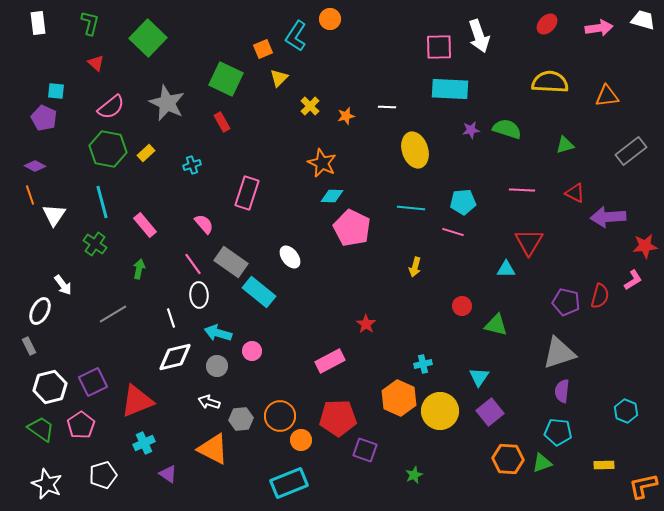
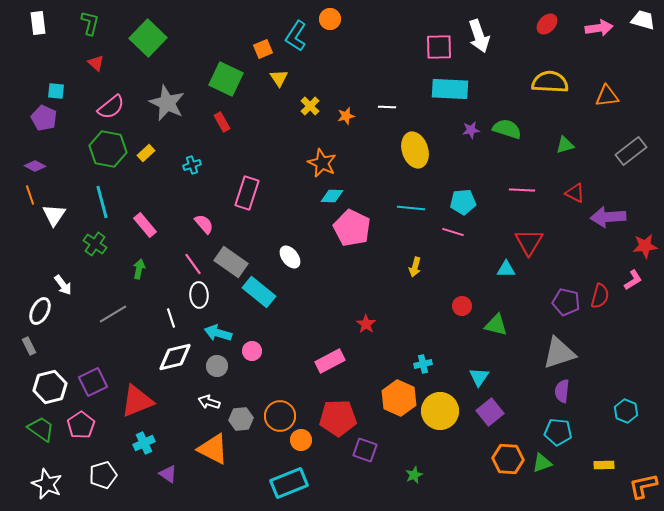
yellow triangle at (279, 78): rotated 18 degrees counterclockwise
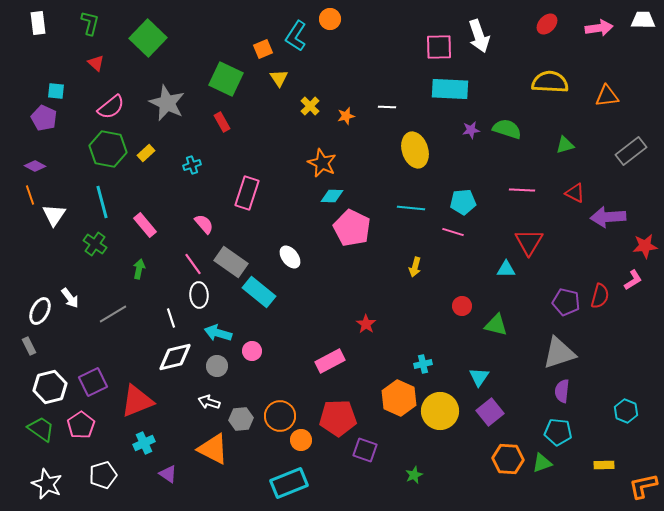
white trapezoid at (643, 20): rotated 15 degrees counterclockwise
white arrow at (63, 285): moved 7 px right, 13 px down
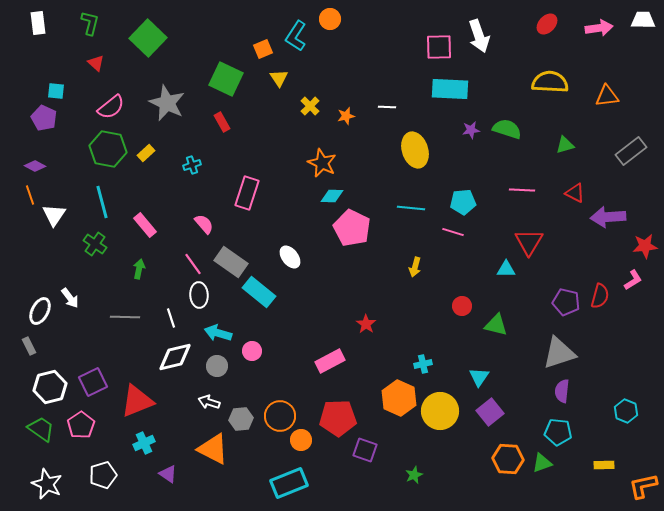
gray line at (113, 314): moved 12 px right, 3 px down; rotated 32 degrees clockwise
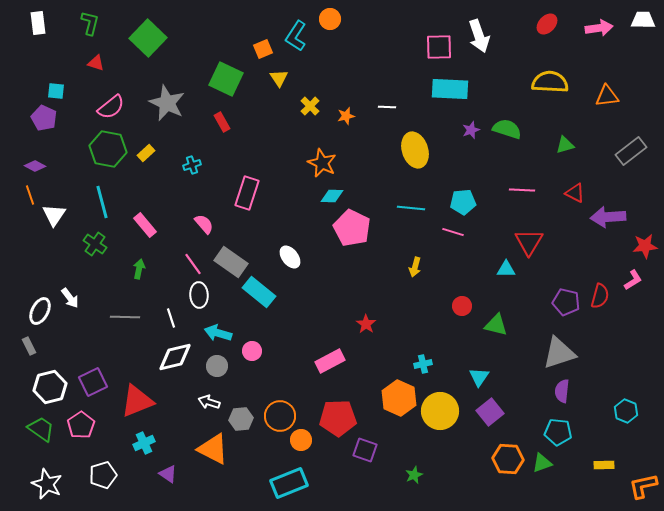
red triangle at (96, 63): rotated 24 degrees counterclockwise
purple star at (471, 130): rotated 12 degrees counterclockwise
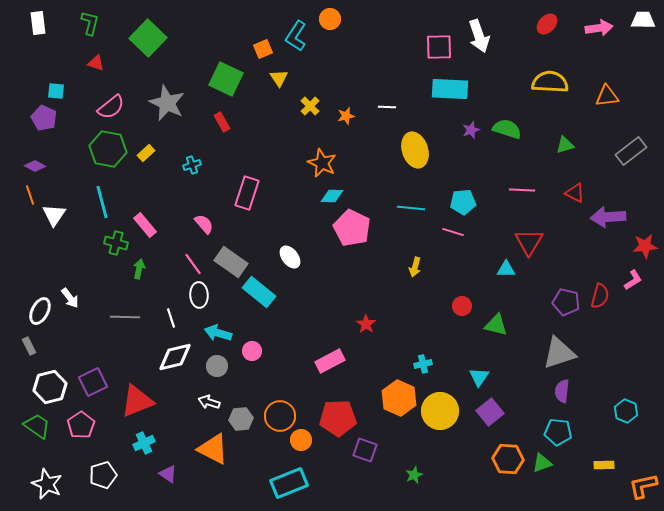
green cross at (95, 244): moved 21 px right, 1 px up; rotated 20 degrees counterclockwise
green trapezoid at (41, 429): moved 4 px left, 3 px up
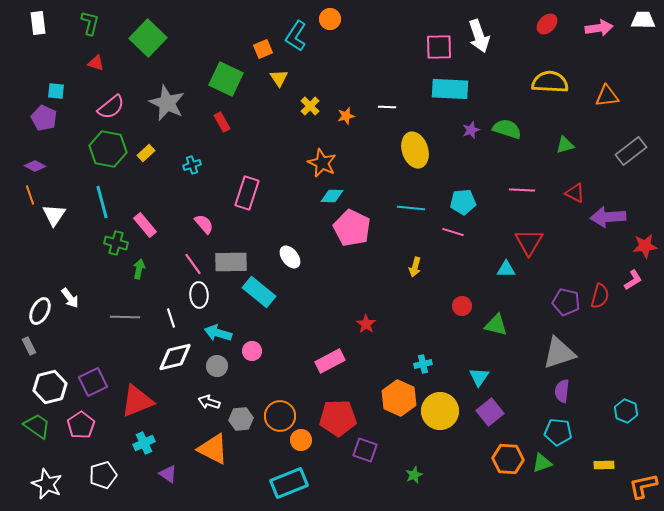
gray rectangle at (231, 262): rotated 36 degrees counterclockwise
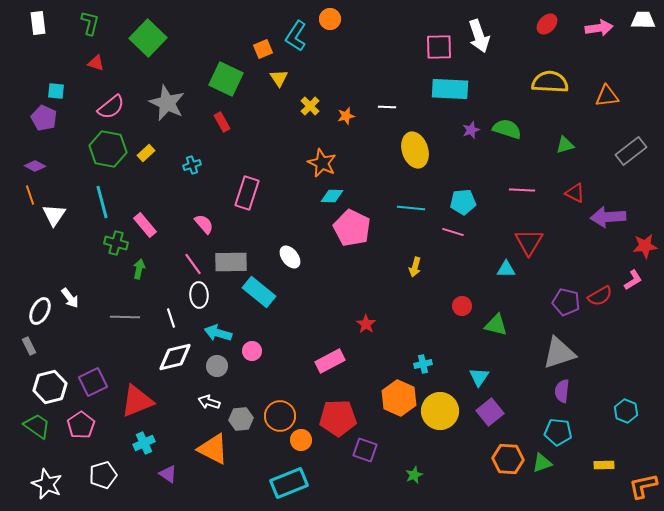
red semicircle at (600, 296): rotated 45 degrees clockwise
